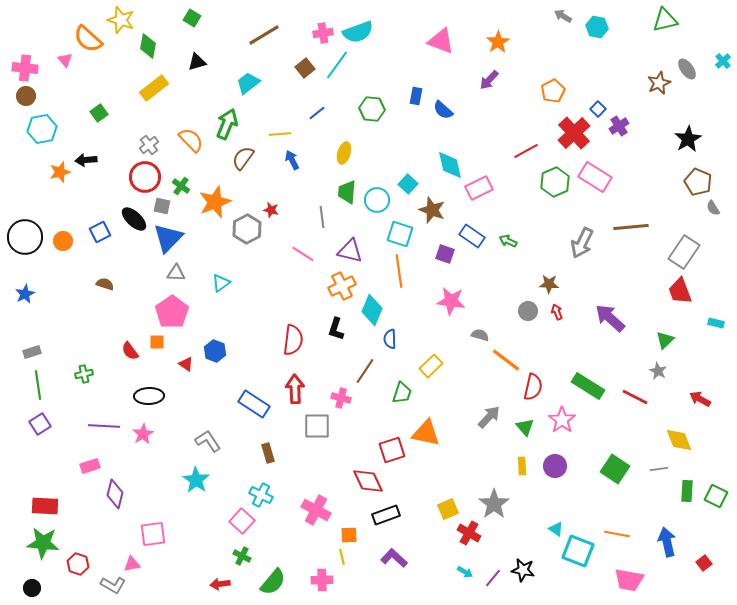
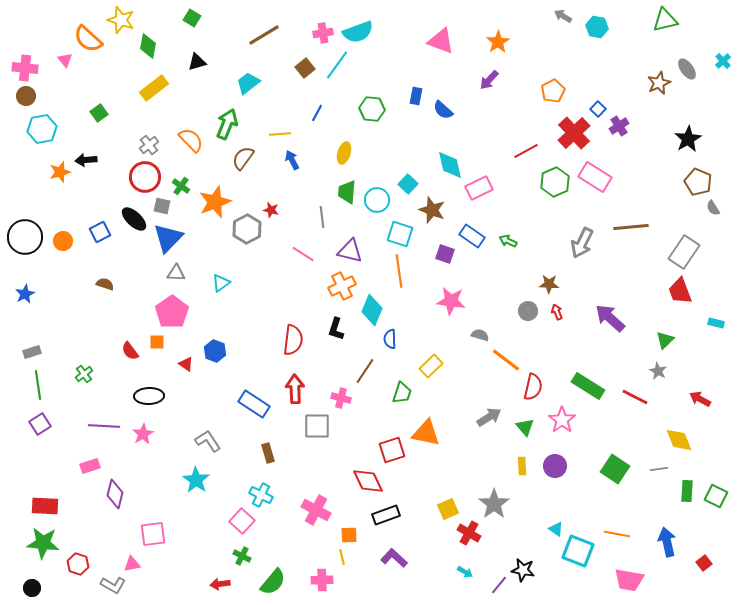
blue line at (317, 113): rotated 24 degrees counterclockwise
green cross at (84, 374): rotated 24 degrees counterclockwise
gray arrow at (489, 417): rotated 15 degrees clockwise
purple line at (493, 578): moved 6 px right, 7 px down
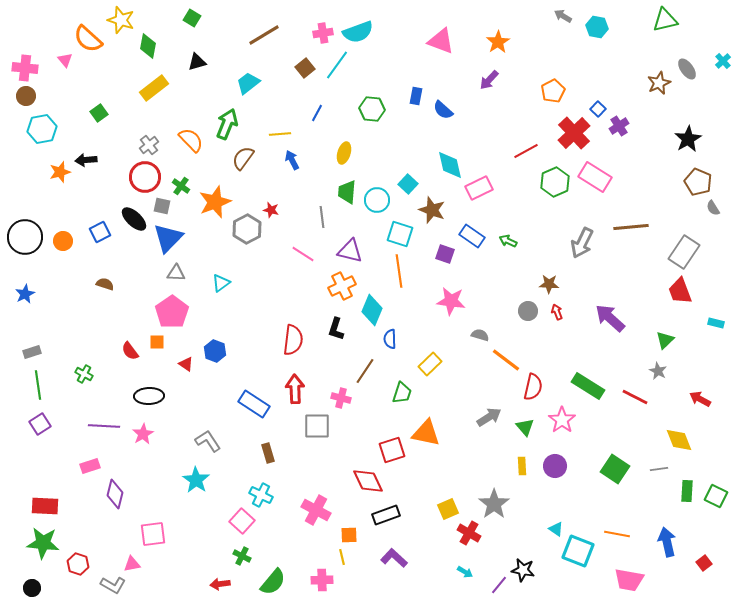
yellow rectangle at (431, 366): moved 1 px left, 2 px up
green cross at (84, 374): rotated 24 degrees counterclockwise
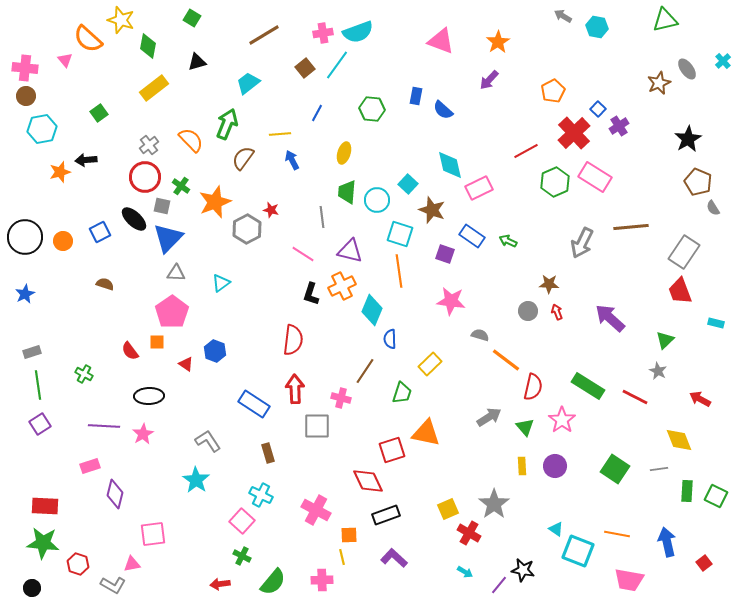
black L-shape at (336, 329): moved 25 px left, 35 px up
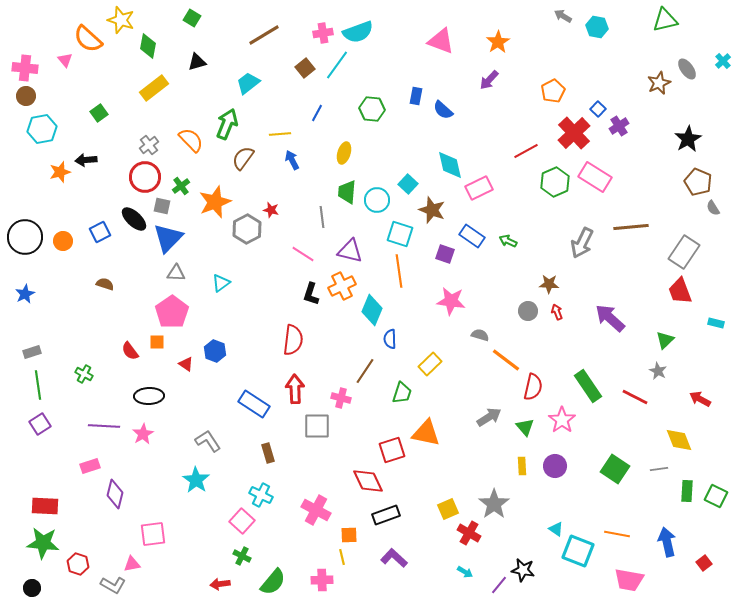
green cross at (181, 186): rotated 18 degrees clockwise
green rectangle at (588, 386): rotated 24 degrees clockwise
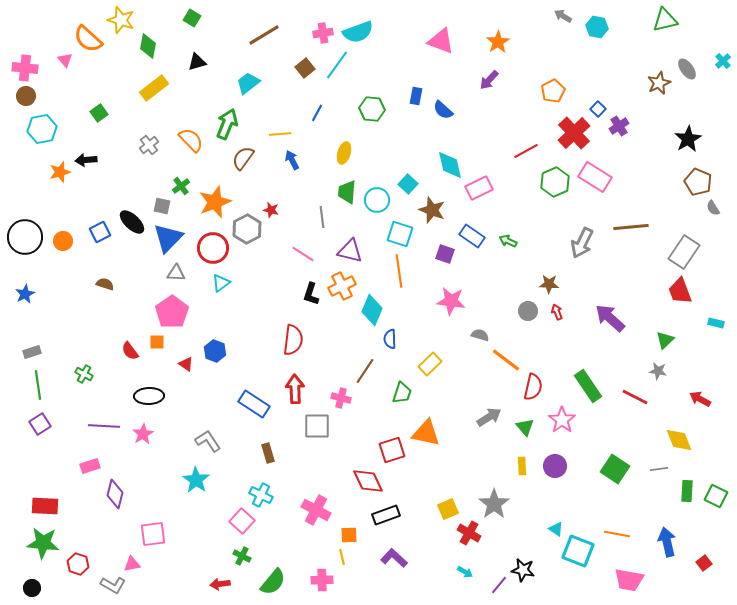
red circle at (145, 177): moved 68 px right, 71 px down
black ellipse at (134, 219): moved 2 px left, 3 px down
gray star at (658, 371): rotated 18 degrees counterclockwise
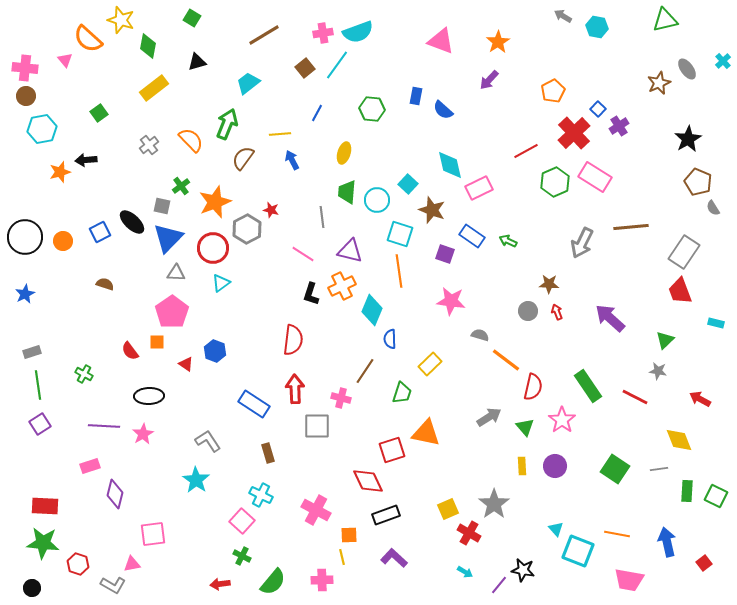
cyan triangle at (556, 529): rotated 14 degrees clockwise
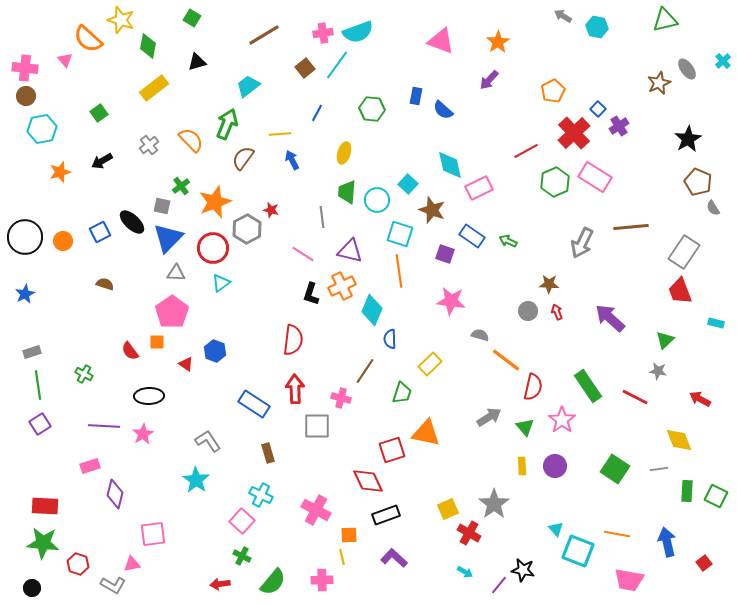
cyan trapezoid at (248, 83): moved 3 px down
black arrow at (86, 160): moved 16 px right, 1 px down; rotated 25 degrees counterclockwise
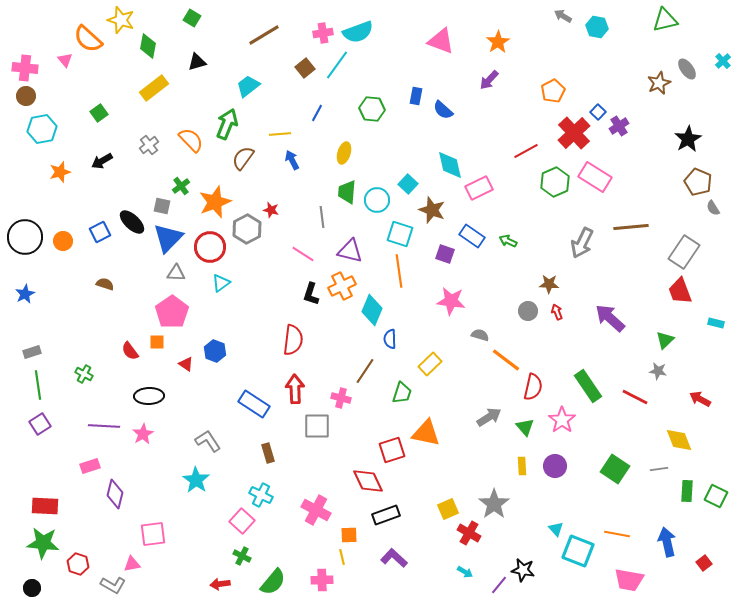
blue square at (598, 109): moved 3 px down
red circle at (213, 248): moved 3 px left, 1 px up
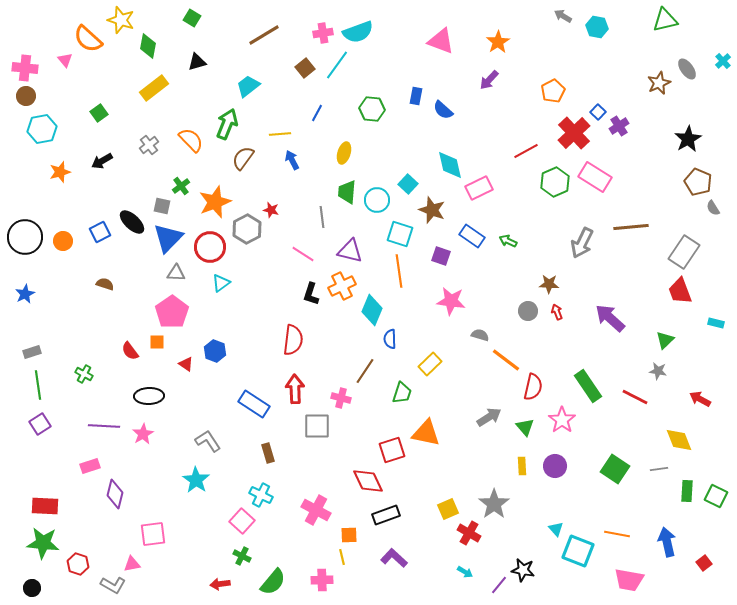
purple square at (445, 254): moved 4 px left, 2 px down
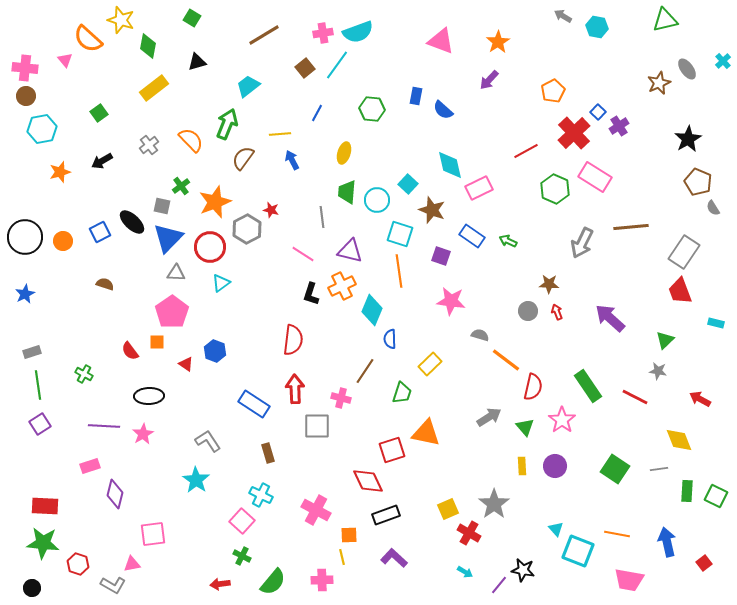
green hexagon at (555, 182): moved 7 px down; rotated 12 degrees counterclockwise
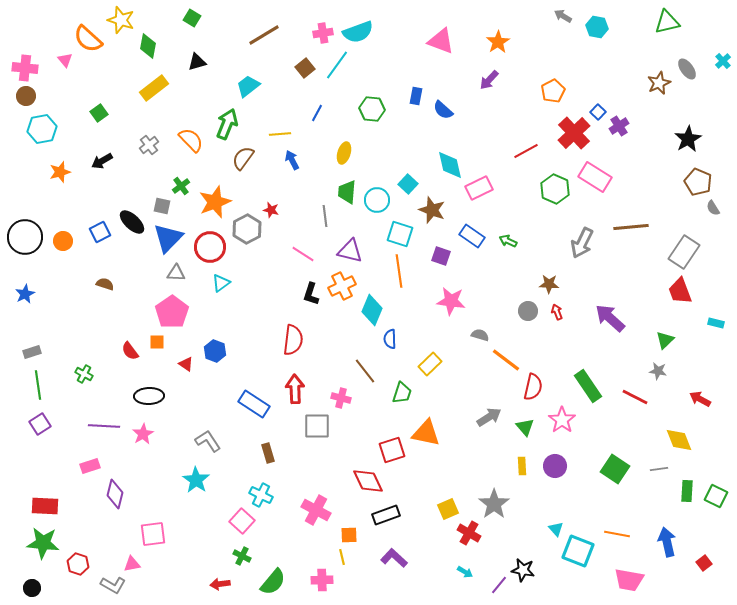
green triangle at (665, 20): moved 2 px right, 2 px down
gray line at (322, 217): moved 3 px right, 1 px up
brown line at (365, 371): rotated 72 degrees counterclockwise
